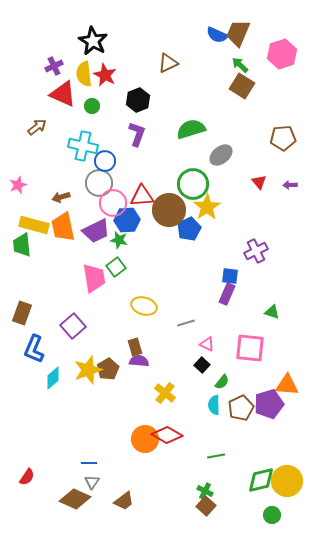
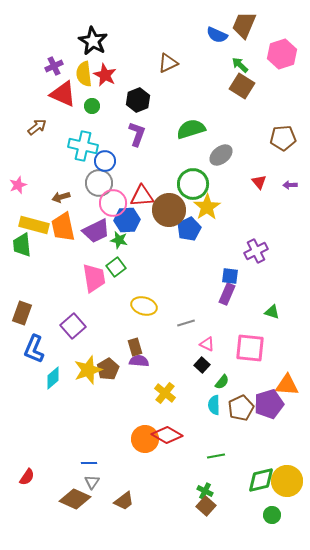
brown trapezoid at (238, 33): moved 6 px right, 8 px up
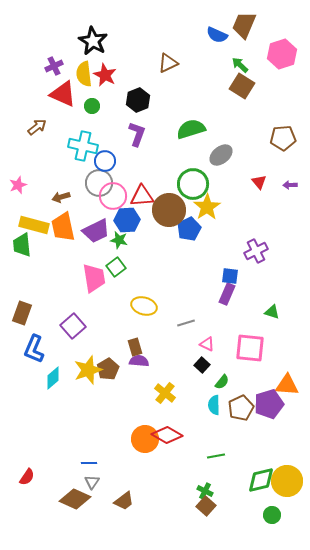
pink circle at (113, 203): moved 7 px up
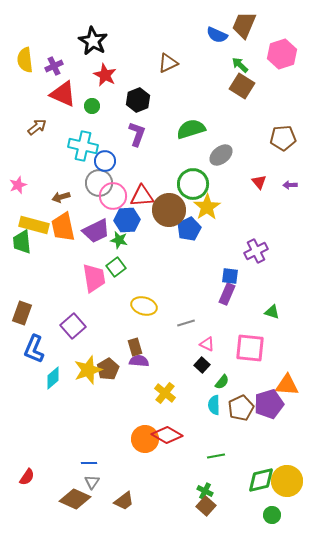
yellow semicircle at (84, 74): moved 59 px left, 14 px up
green trapezoid at (22, 245): moved 3 px up
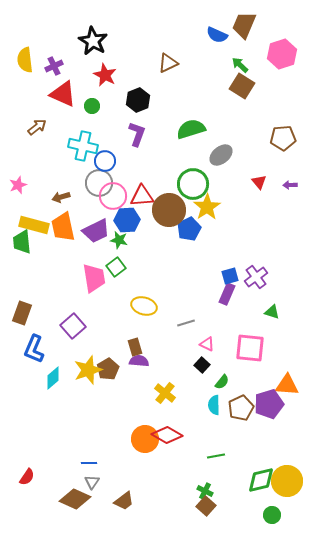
purple cross at (256, 251): moved 26 px down; rotated 10 degrees counterclockwise
blue square at (230, 276): rotated 24 degrees counterclockwise
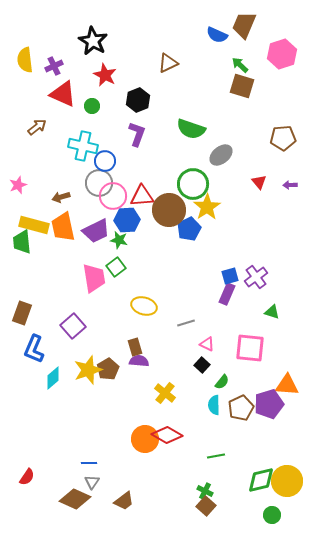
brown square at (242, 86): rotated 15 degrees counterclockwise
green semicircle at (191, 129): rotated 144 degrees counterclockwise
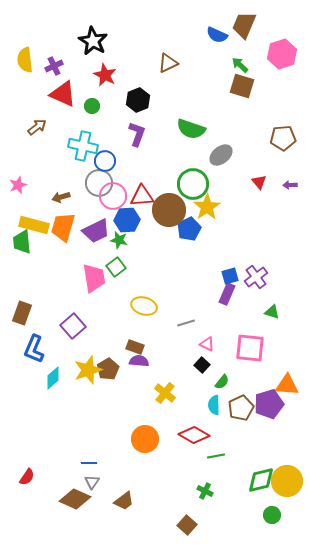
orange trapezoid at (63, 227): rotated 28 degrees clockwise
brown rectangle at (135, 347): rotated 54 degrees counterclockwise
red diamond at (167, 435): moved 27 px right
brown square at (206, 506): moved 19 px left, 19 px down
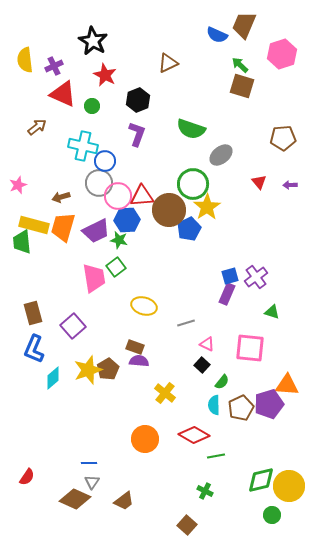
pink circle at (113, 196): moved 5 px right
brown rectangle at (22, 313): moved 11 px right; rotated 35 degrees counterclockwise
yellow circle at (287, 481): moved 2 px right, 5 px down
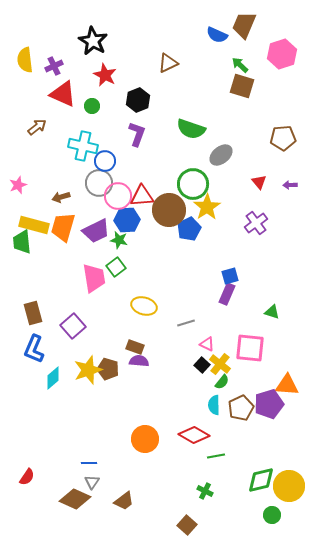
purple cross at (256, 277): moved 54 px up
brown pentagon at (108, 369): rotated 25 degrees counterclockwise
yellow cross at (165, 393): moved 55 px right, 29 px up
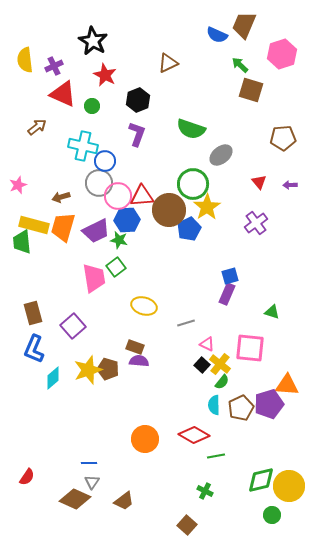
brown square at (242, 86): moved 9 px right, 4 px down
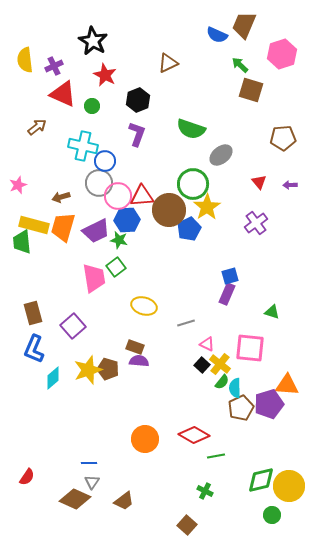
cyan semicircle at (214, 405): moved 21 px right, 17 px up
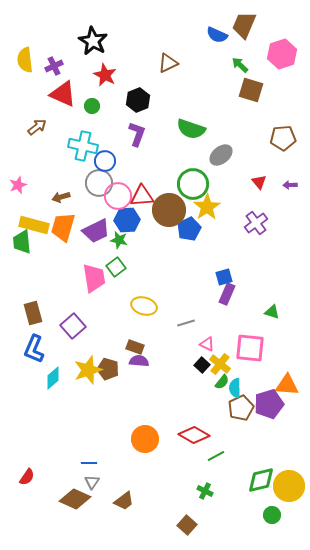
blue square at (230, 276): moved 6 px left, 1 px down
green line at (216, 456): rotated 18 degrees counterclockwise
